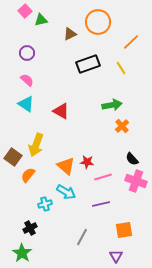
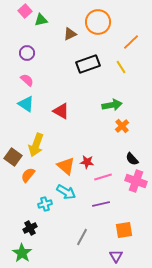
yellow line: moved 1 px up
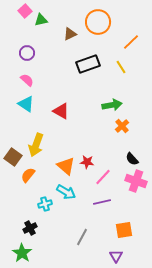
pink line: rotated 30 degrees counterclockwise
purple line: moved 1 px right, 2 px up
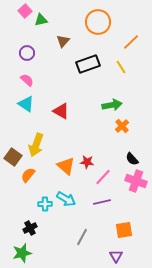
brown triangle: moved 7 px left, 7 px down; rotated 24 degrees counterclockwise
cyan arrow: moved 7 px down
cyan cross: rotated 16 degrees clockwise
green star: rotated 24 degrees clockwise
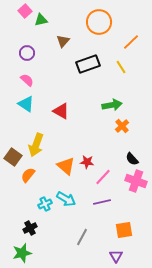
orange circle: moved 1 px right
cyan cross: rotated 24 degrees counterclockwise
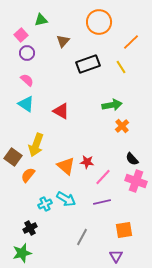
pink square: moved 4 px left, 24 px down
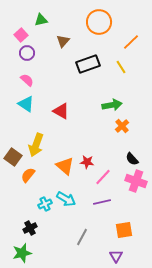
orange triangle: moved 1 px left
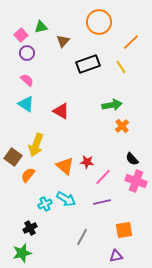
green triangle: moved 7 px down
purple triangle: rotated 48 degrees clockwise
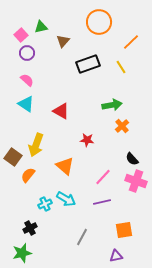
red star: moved 22 px up
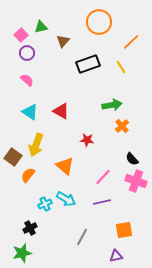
cyan triangle: moved 4 px right, 8 px down
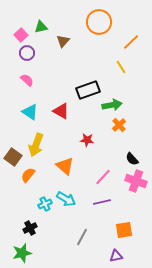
black rectangle: moved 26 px down
orange cross: moved 3 px left, 1 px up
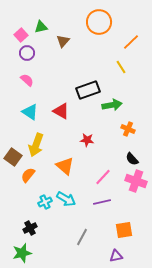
orange cross: moved 9 px right, 4 px down; rotated 24 degrees counterclockwise
cyan cross: moved 2 px up
